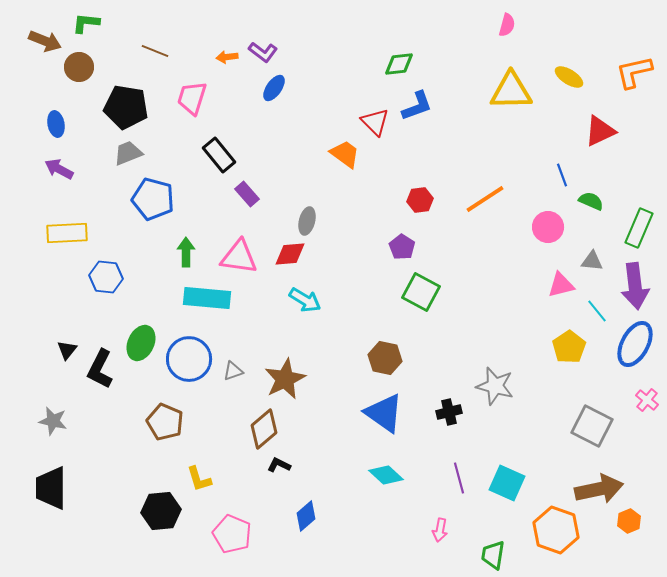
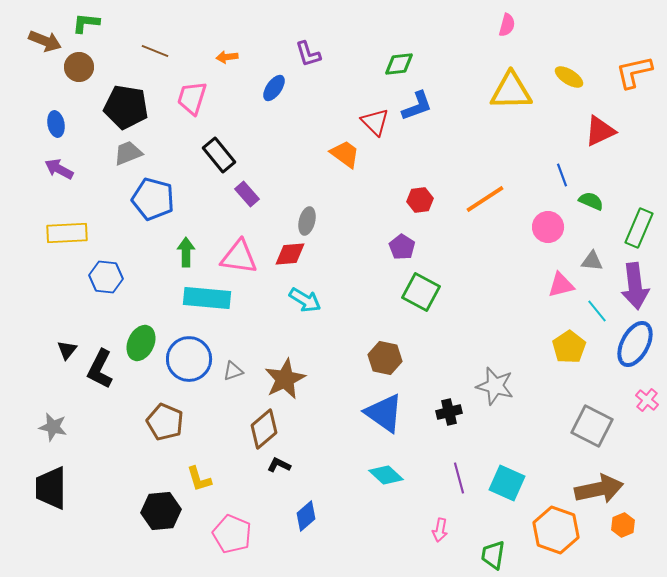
purple L-shape at (263, 52): moved 45 px right, 2 px down; rotated 36 degrees clockwise
gray star at (53, 421): moved 6 px down
orange hexagon at (629, 521): moved 6 px left, 4 px down
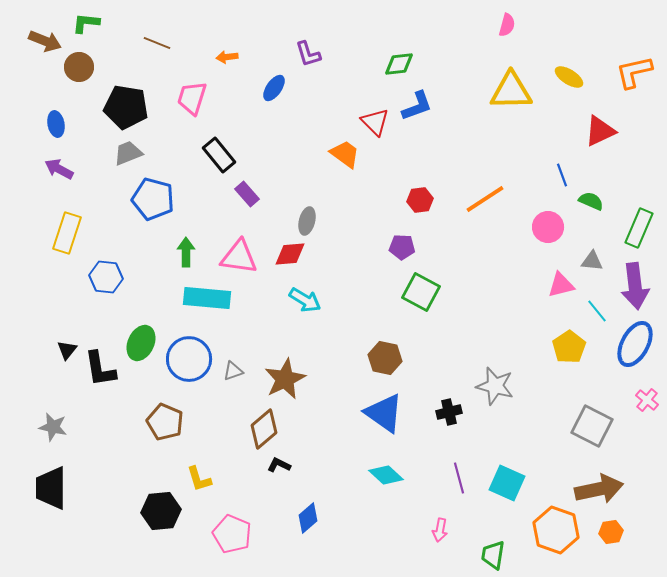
brown line at (155, 51): moved 2 px right, 8 px up
yellow rectangle at (67, 233): rotated 69 degrees counterclockwise
purple pentagon at (402, 247): rotated 30 degrees counterclockwise
black L-shape at (100, 369): rotated 36 degrees counterclockwise
blue diamond at (306, 516): moved 2 px right, 2 px down
orange hexagon at (623, 525): moved 12 px left, 7 px down; rotated 15 degrees clockwise
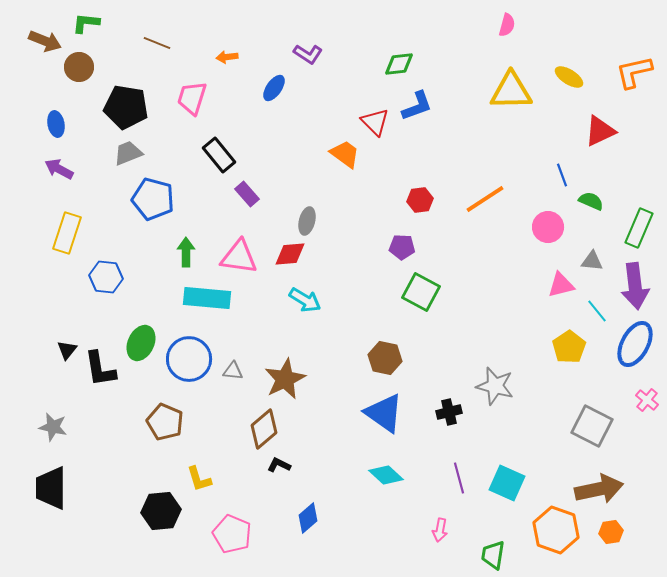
purple L-shape at (308, 54): rotated 40 degrees counterclockwise
gray triangle at (233, 371): rotated 25 degrees clockwise
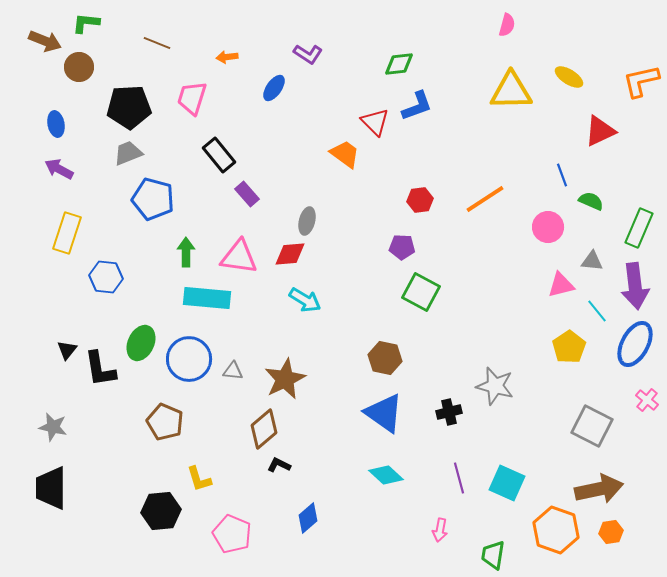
orange L-shape at (634, 72): moved 7 px right, 9 px down
black pentagon at (126, 107): moved 3 px right; rotated 12 degrees counterclockwise
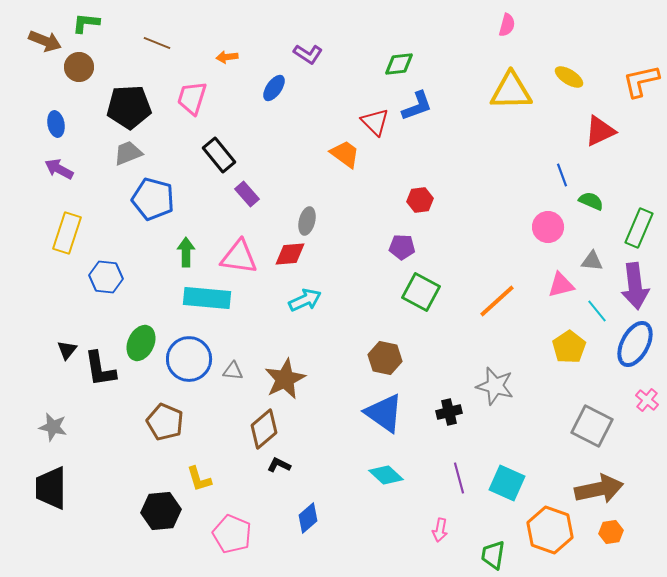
orange line at (485, 199): moved 12 px right, 102 px down; rotated 9 degrees counterclockwise
cyan arrow at (305, 300): rotated 56 degrees counterclockwise
orange hexagon at (556, 530): moved 6 px left
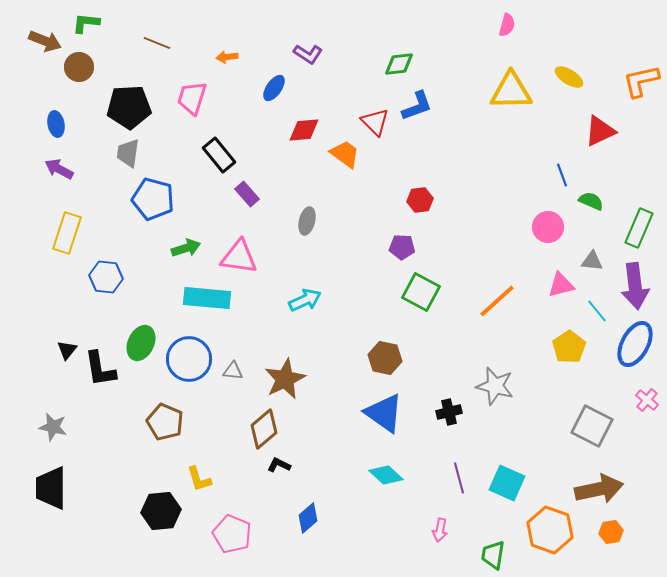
gray trapezoid at (128, 153): rotated 60 degrees counterclockwise
green arrow at (186, 252): moved 4 px up; rotated 72 degrees clockwise
red diamond at (290, 254): moved 14 px right, 124 px up
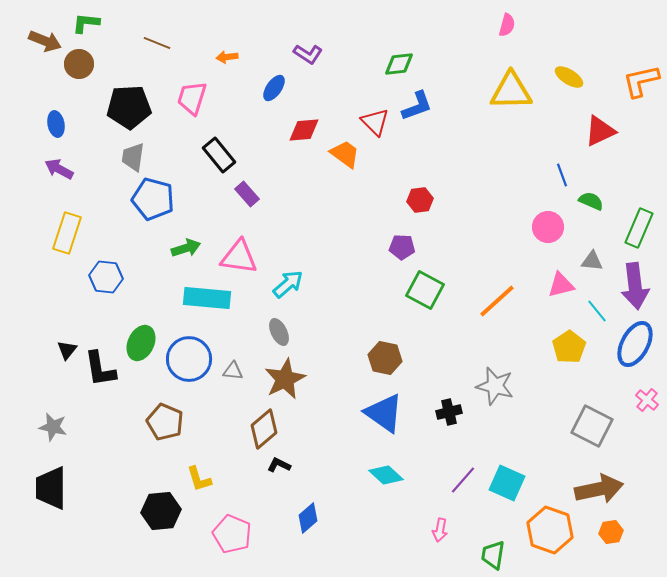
brown circle at (79, 67): moved 3 px up
gray trapezoid at (128, 153): moved 5 px right, 4 px down
gray ellipse at (307, 221): moved 28 px left, 111 px down; rotated 40 degrees counterclockwise
green square at (421, 292): moved 4 px right, 2 px up
cyan arrow at (305, 300): moved 17 px left, 16 px up; rotated 16 degrees counterclockwise
purple line at (459, 478): moved 4 px right, 2 px down; rotated 56 degrees clockwise
